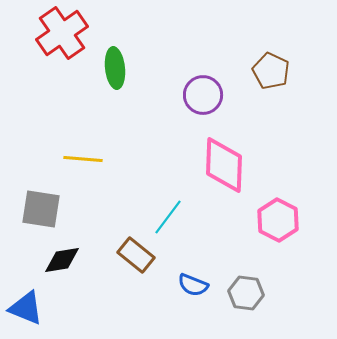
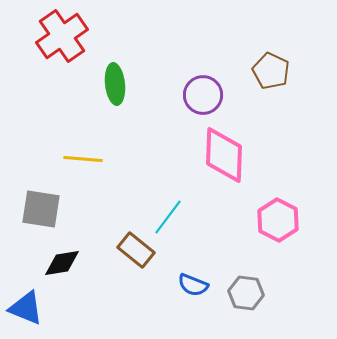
red cross: moved 3 px down
green ellipse: moved 16 px down
pink diamond: moved 10 px up
brown rectangle: moved 5 px up
black diamond: moved 3 px down
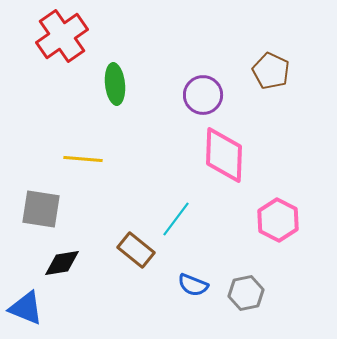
cyan line: moved 8 px right, 2 px down
gray hexagon: rotated 20 degrees counterclockwise
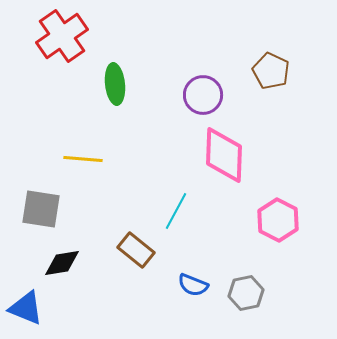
cyan line: moved 8 px up; rotated 9 degrees counterclockwise
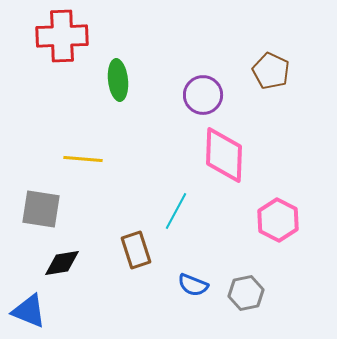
red cross: rotated 33 degrees clockwise
green ellipse: moved 3 px right, 4 px up
brown rectangle: rotated 33 degrees clockwise
blue triangle: moved 3 px right, 3 px down
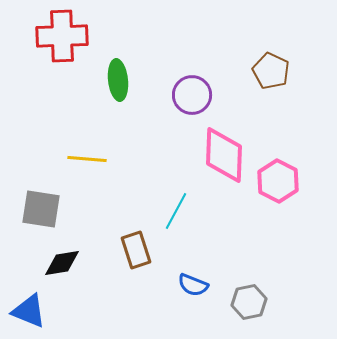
purple circle: moved 11 px left
yellow line: moved 4 px right
pink hexagon: moved 39 px up
gray hexagon: moved 3 px right, 9 px down
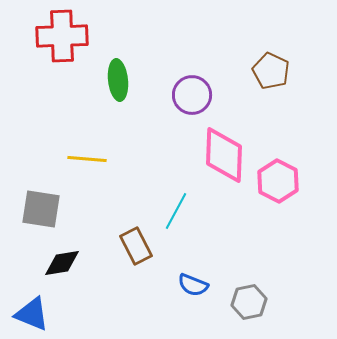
brown rectangle: moved 4 px up; rotated 9 degrees counterclockwise
blue triangle: moved 3 px right, 3 px down
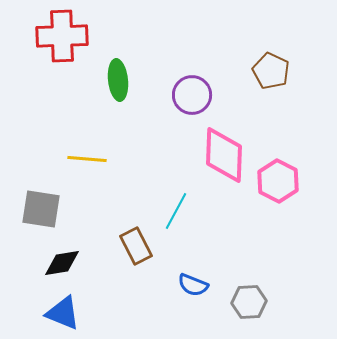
gray hexagon: rotated 8 degrees clockwise
blue triangle: moved 31 px right, 1 px up
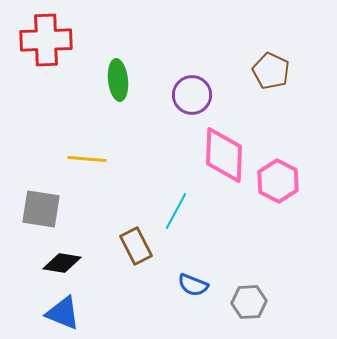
red cross: moved 16 px left, 4 px down
black diamond: rotated 18 degrees clockwise
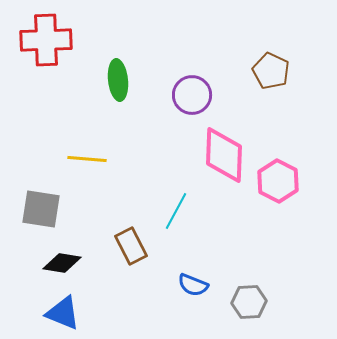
brown rectangle: moved 5 px left
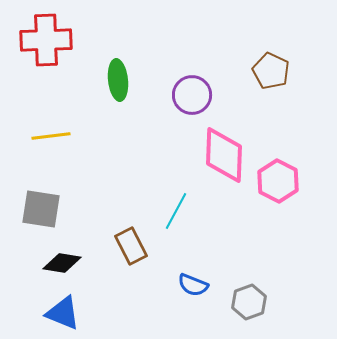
yellow line: moved 36 px left, 23 px up; rotated 12 degrees counterclockwise
gray hexagon: rotated 16 degrees counterclockwise
